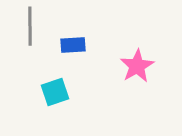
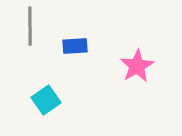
blue rectangle: moved 2 px right, 1 px down
cyan square: moved 9 px left, 8 px down; rotated 16 degrees counterclockwise
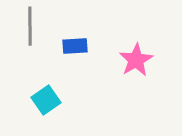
pink star: moved 1 px left, 6 px up
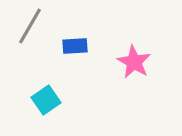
gray line: rotated 30 degrees clockwise
pink star: moved 2 px left, 2 px down; rotated 12 degrees counterclockwise
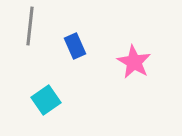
gray line: rotated 24 degrees counterclockwise
blue rectangle: rotated 70 degrees clockwise
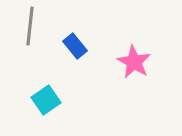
blue rectangle: rotated 15 degrees counterclockwise
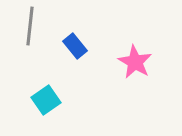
pink star: moved 1 px right
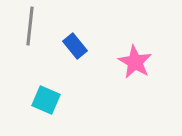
cyan square: rotated 32 degrees counterclockwise
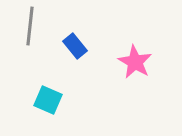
cyan square: moved 2 px right
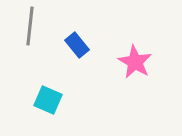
blue rectangle: moved 2 px right, 1 px up
